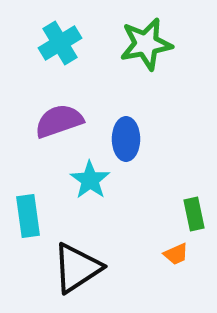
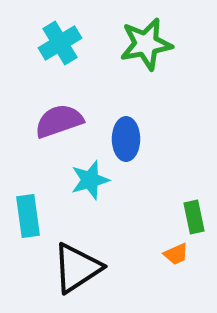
cyan star: rotated 21 degrees clockwise
green rectangle: moved 3 px down
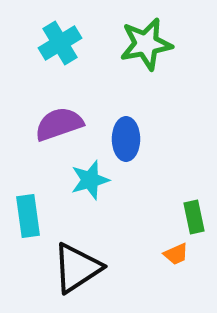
purple semicircle: moved 3 px down
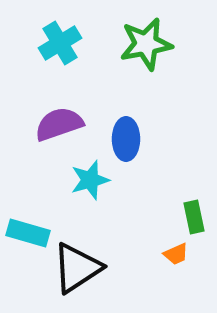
cyan rectangle: moved 17 px down; rotated 66 degrees counterclockwise
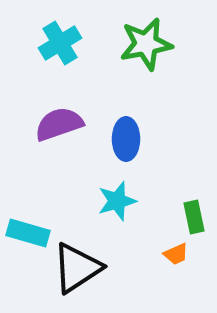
cyan star: moved 27 px right, 21 px down
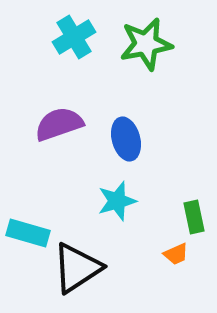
cyan cross: moved 14 px right, 6 px up
blue ellipse: rotated 15 degrees counterclockwise
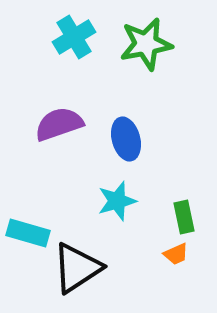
green rectangle: moved 10 px left
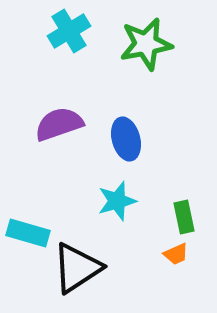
cyan cross: moved 5 px left, 6 px up
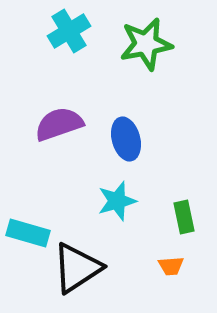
orange trapezoid: moved 5 px left, 12 px down; rotated 20 degrees clockwise
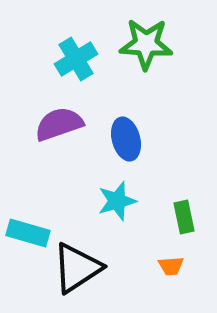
cyan cross: moved 7 px right, 28 px down
green star: rotated 14 degrees clockwise
